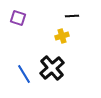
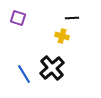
black line: moved 2 px down
yellow cross: rotated 32 degrees clockwise
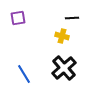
purple square: rotated 28 degrees counterclockwise
black cross: moved 12 px right
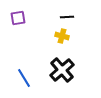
black line: moved 5 px left, 1 px up
black cross: moved 2 px left, 2 px down
blue line: moved 4 px down
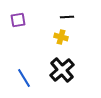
purple square: moved 2 px down
yellow cross: moved 1 px left, 1 px down
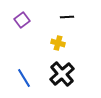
purple square: moved 4 px right; rotated 28 degrees counterclockwise
yellow cross: moved 3 px left, 6 px down
black cross: moved 4 px down
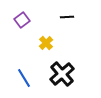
yellow cross: moved 12 px left; rotated 32 degrees clockwise
